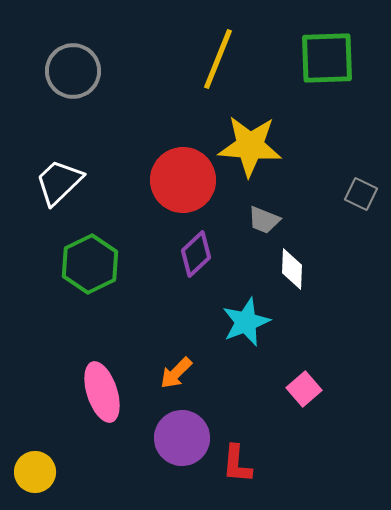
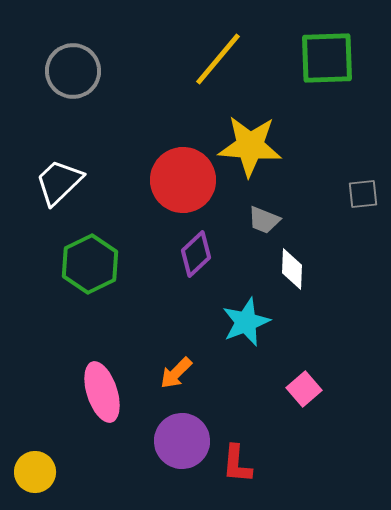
yellow line: rotated 18 degrees clockwise
gray square: moved 2 px right; rotated 32 degrees counterclockwise
purple circle: moved 3 px down
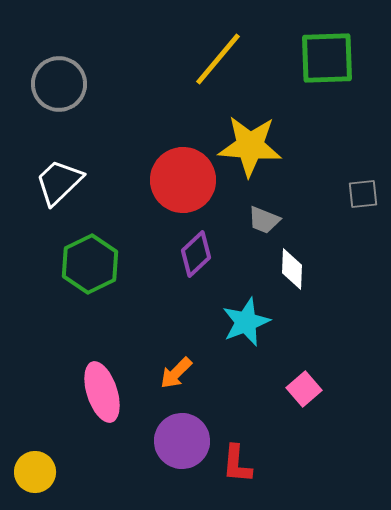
gray circle: moved 14 px left, 13 px down
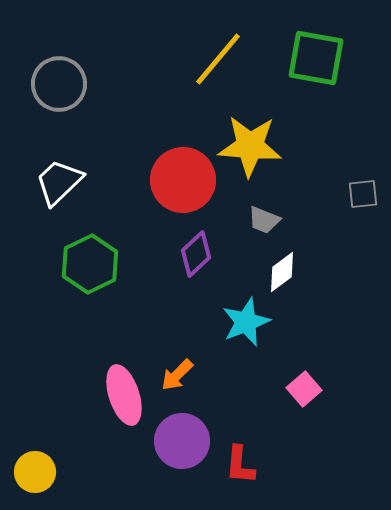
green square: moved 11 px left; rotated 12 degrees clockwise
white diamond: moved 10 px left, 3 px down; rotated 51 degrees clockwise
orange arrow: moved 1 px right, 2 px down
pink ellipse: moved 22 px right, 3 px down
red L-shape: moved 3 px right, 1 px down
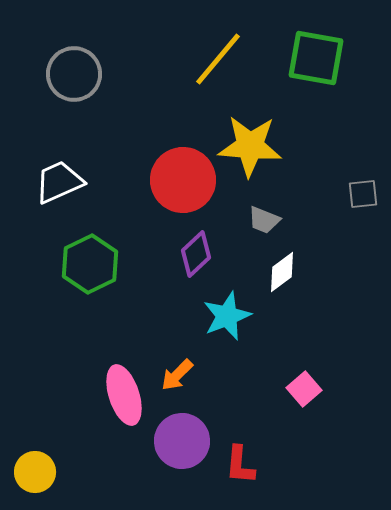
gray circle: moved 15 px right, 10 px up
white trapezoid: rotated 20 degrees clockwise
cyan star: moved 19 px left, 6 px up
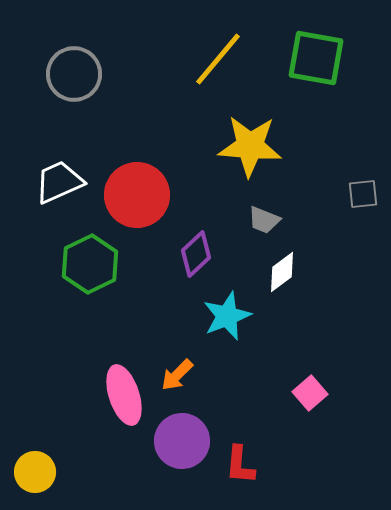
red circle: moved 46 px left, 15 px down
pink square: moved 6 px right, 4 px down
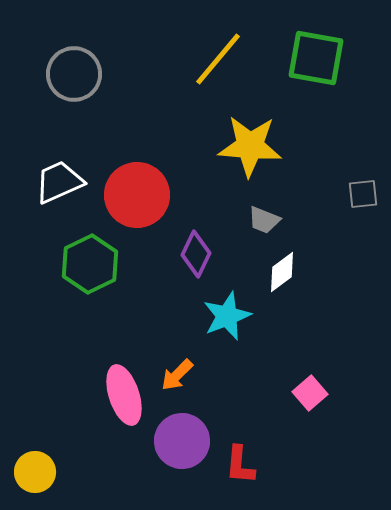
purple diamond: rotated 21 degrees counterclockwise
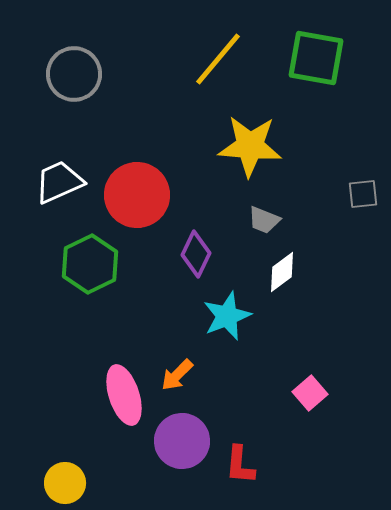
yellow circle: moved 30 px right, 11 px down
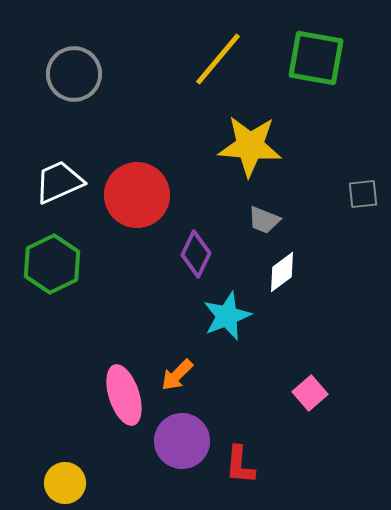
green hexagon: moved 38 px left
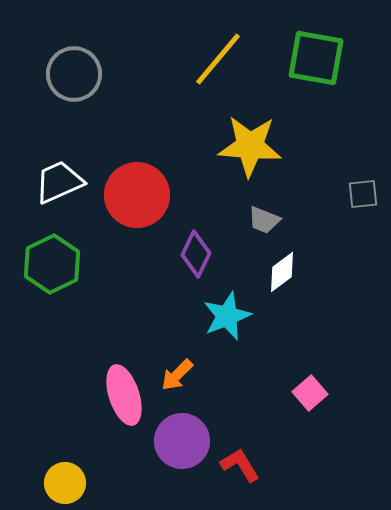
red L-shape: rotated 144 degrees clockwise
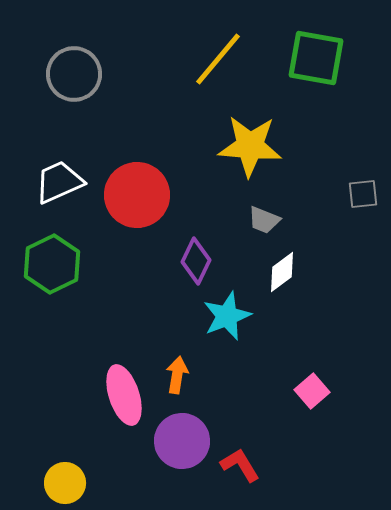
purple diamond: moved 7 px down
orange arrow: rotated 144 degrees clockwise
pink square: moved 2 px right, 2 px up
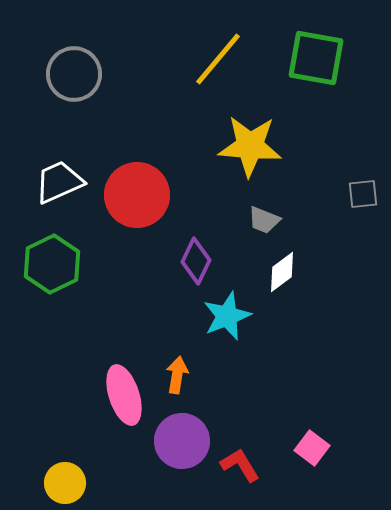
pink square: moved 57 px down; rotated 12 degrees counterclockwise
